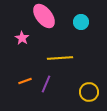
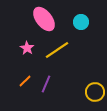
pink ellipse: moved 3 px down
pink star: moved 5 px right, 10 px down
yellow line: moved 3 px left, 8 px up; rotated 30 degrees counterclockwise
orange line: rotated 24 degrees counterclockwise
yellow circle: moved 6 px right
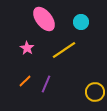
yellow line: moved 7 px right
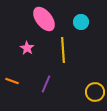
yellow line: moved 1 px left; rotated 60 degrees counterclockwise
orange line: moved 13 px left; rotated 64 degrees clockwise
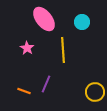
cyan circle: moved 1 px right
orange line: moved 12 px right, 10 px down
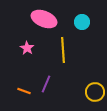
pink ellipse: rotated 30 degrees counterclockwise
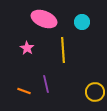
purple line: rotated 36 degrees counterclockwise
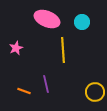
pink ellipse: moved 3 px right
pink star: moved 11 px left; rotated 16 degrees clockwise
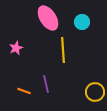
pink ellipse: moved 1 px right, 1 px up; rotated 35 degrees clockwise
